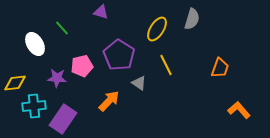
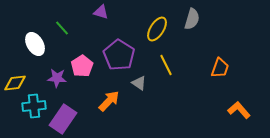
pink pentagon: rotated 20 degrees counterclockwise
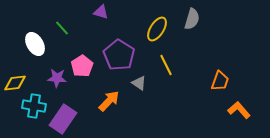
orange trapezoid: moved 13 px down
cyan cross: rotated 15 degrees clockwise
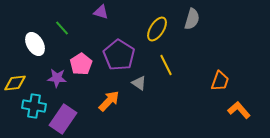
pink pentagon: moved 1 px left, 2 px up
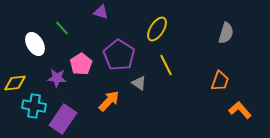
gray semicircle: moved 34 px right, 14 px down
orange L-shape: moved 1 px right
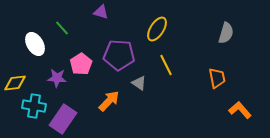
purple pentagon: rotated 28 degrees counterclockwise
orange trapezoid: moved 3 px left, 3 px up; rotated 30 degrees counterclockwise
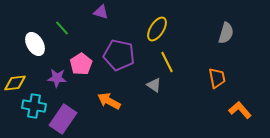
purple pentagon: rotated 8 degrees clockwise
yellow line: moved 1 px right, 3 px up
gray triangle: moved 15 px right, 2 px down
orange arrow: rotated 105 degrees counterclockwise
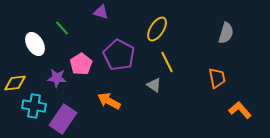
purple pentagon: rotated 16 degrees clockwise
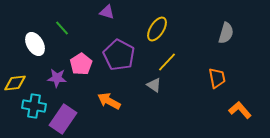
purple triangle: moved 6 px right
yellow line: rotated 70 degrees clockwise
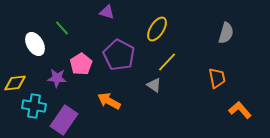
purple rectangle: moved 1 px right, 1 px down
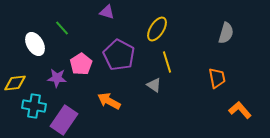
yellow line: rotated 60 degrees counterclockwise
